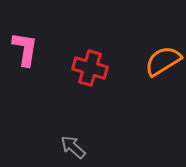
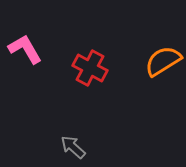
pink L-shape: rotated 39 degrees counterclockwise
red cross: rotated 12 degrees clockwise
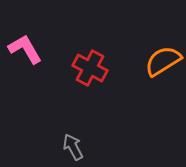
gray arrow: rotated 20 degrees clockwise
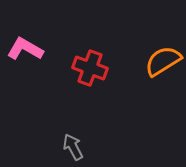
pink L-shape: rotated 30 degrees counterclockwise
red cross: rotated 8 degrees counterclockwise
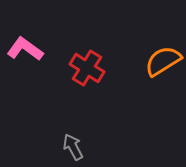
pink L-shape: rotated 6 degrees clockwise
red cross: moved 3 px left; rotated 12 degrees clockwise
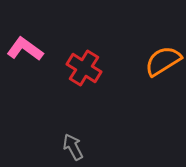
red cross: moved 3 px left
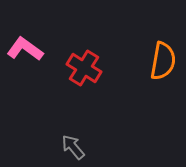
orange semicircle: rotated 132 degrees clockwise
gray arrow: rotated 12 degrees counterclockwise
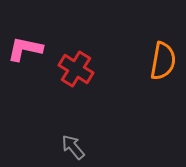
pink L-shape: rotated 24 degrees counterclockwise
red cross: moved 8 px left, 1 px down
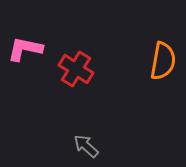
gray arrow: moved 13 px right, 1 px up; rotated 8 degrees counterclockwise
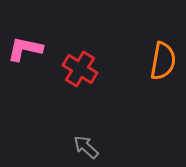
red cross: moved 4 px right
gray arrow: moved 1 px down
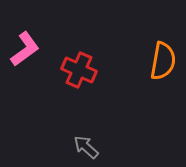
pink L-shape: rotated 132 degrees clockwise
red cross: moved 1 px left, 1 px down; rotated 8 degrees counterclockwise
